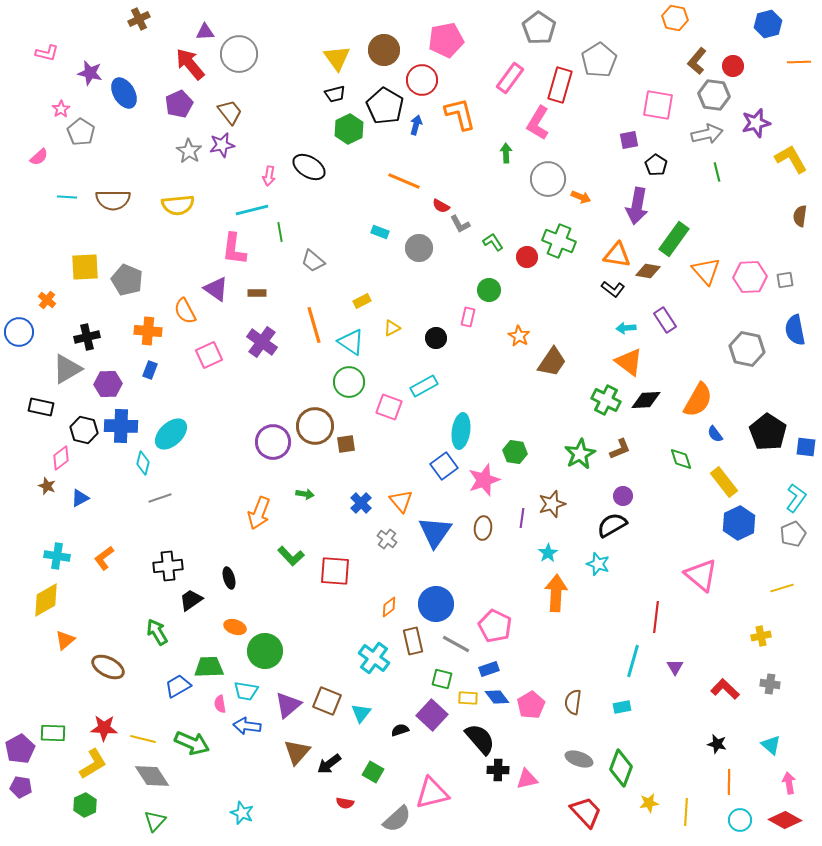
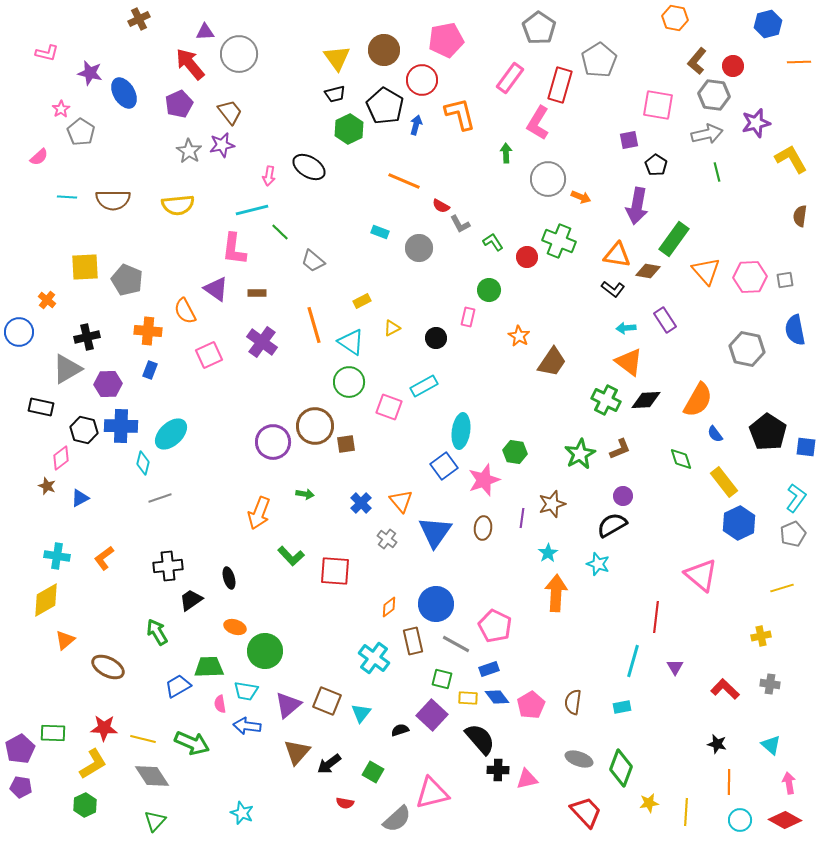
green line at (280, 232): rotated 36 degrees counterclockwise
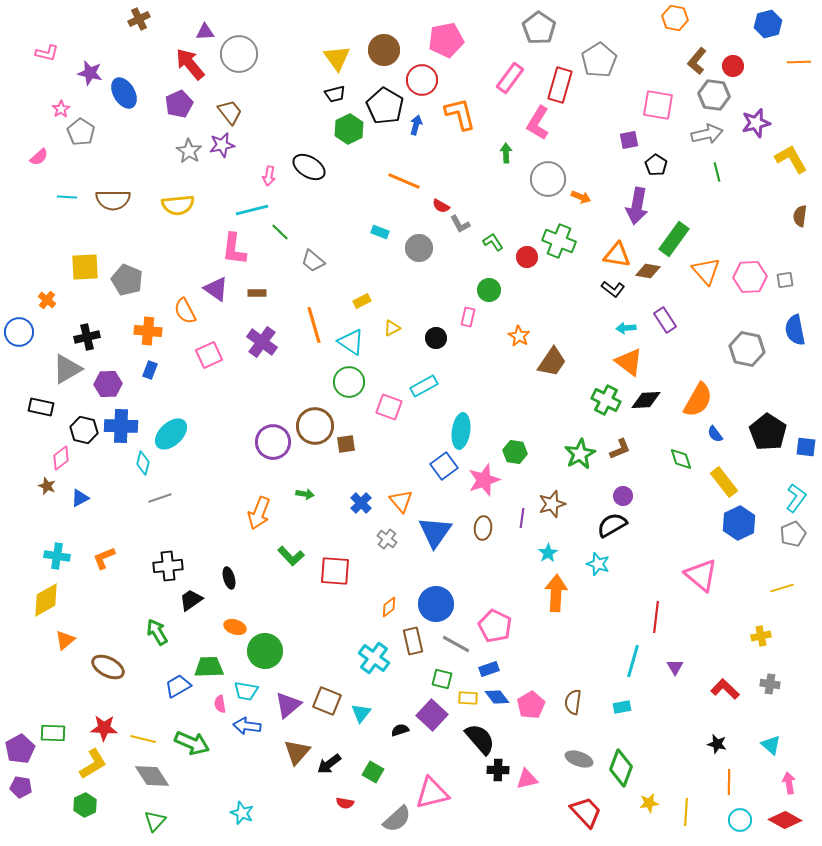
orange L-shape at (104, 558): rotated 15 degrees clockwise
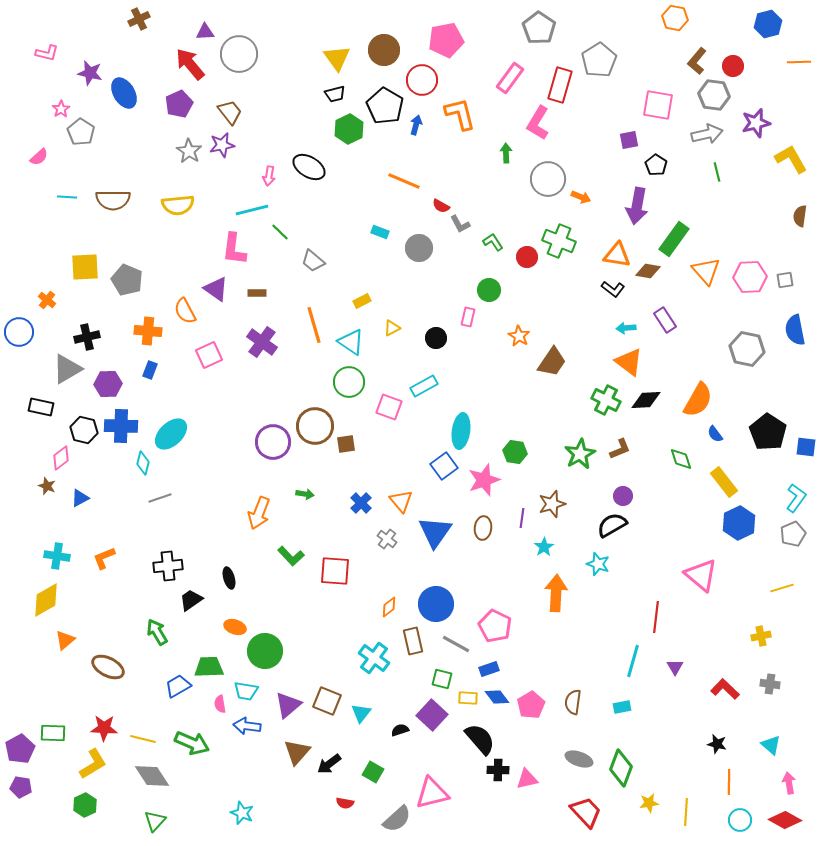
cyan star at (548, 553): moved 4 px left, 6 px up
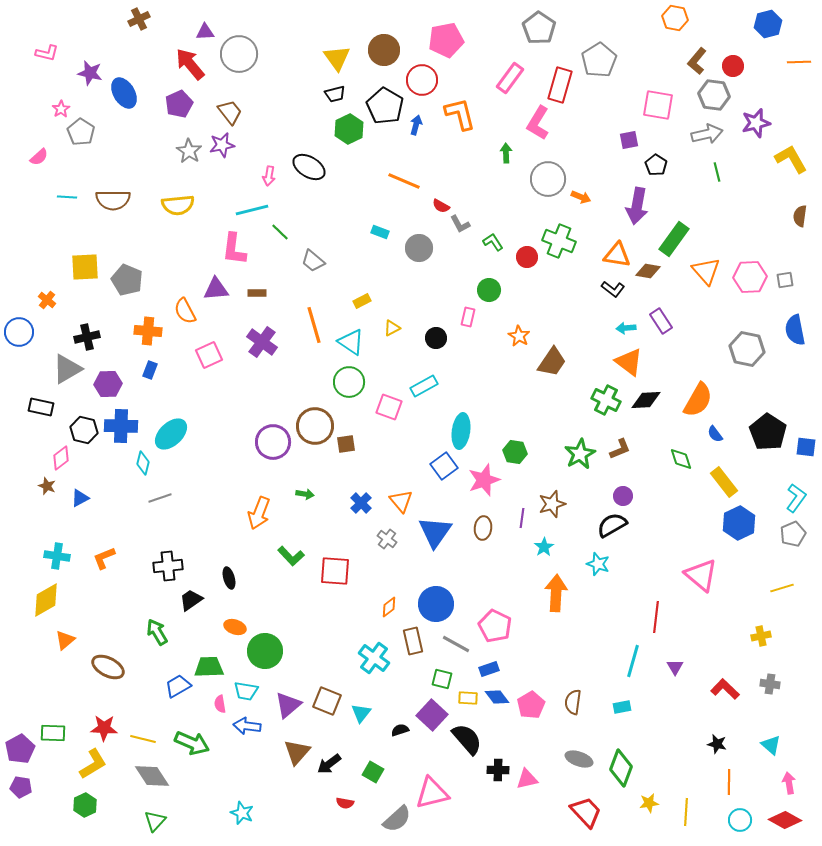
purple triangle at (216, 289): rotated 40 degrees counterclockwise
purple rectangle at (665, 320): moved 4 px left, 1 px down
black semicircle at (480, 739): moved 13 px left
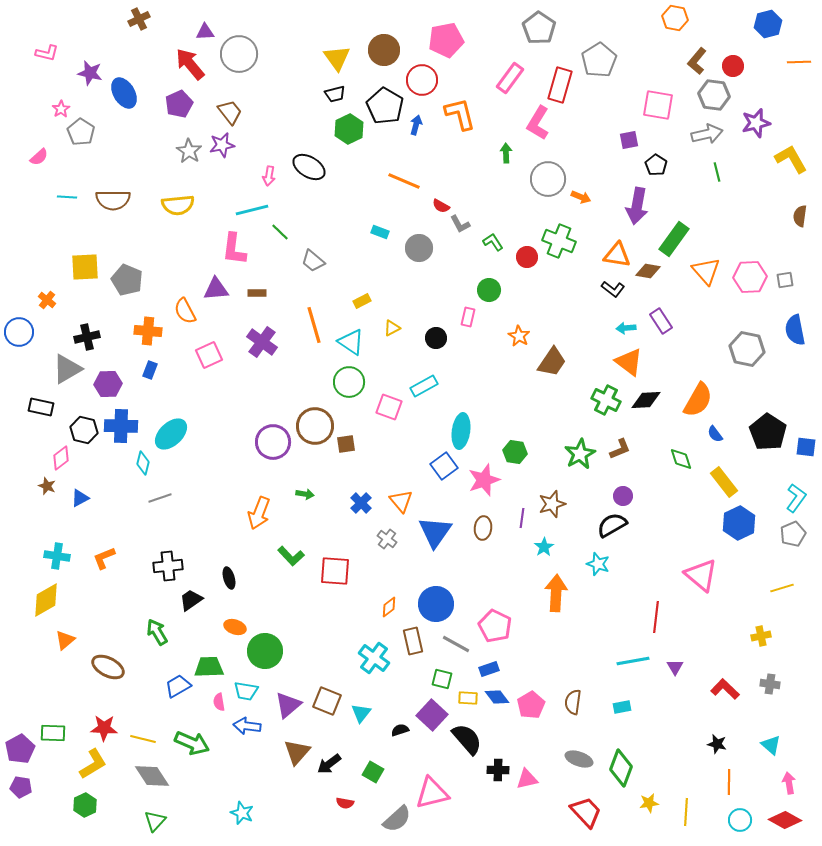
cyan line at (633, 661): rotated 64 degrees clockwise
pink semicircle at (220, 704): moved 1 px left, 2 px up
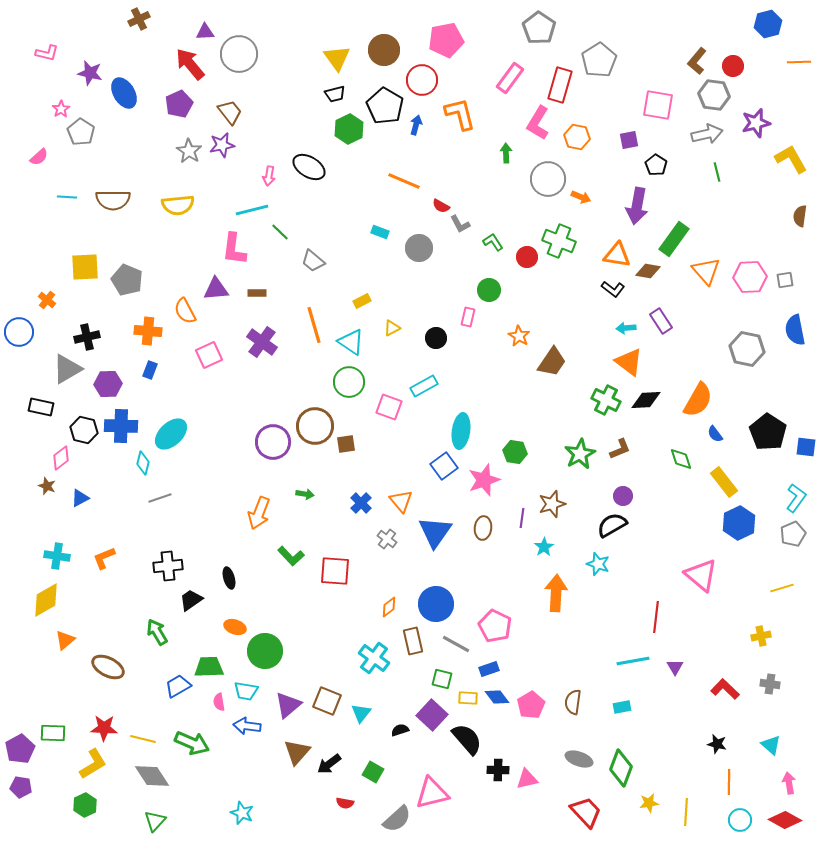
orange hexagon at (675, 18): moved 98 px left, 119 px down
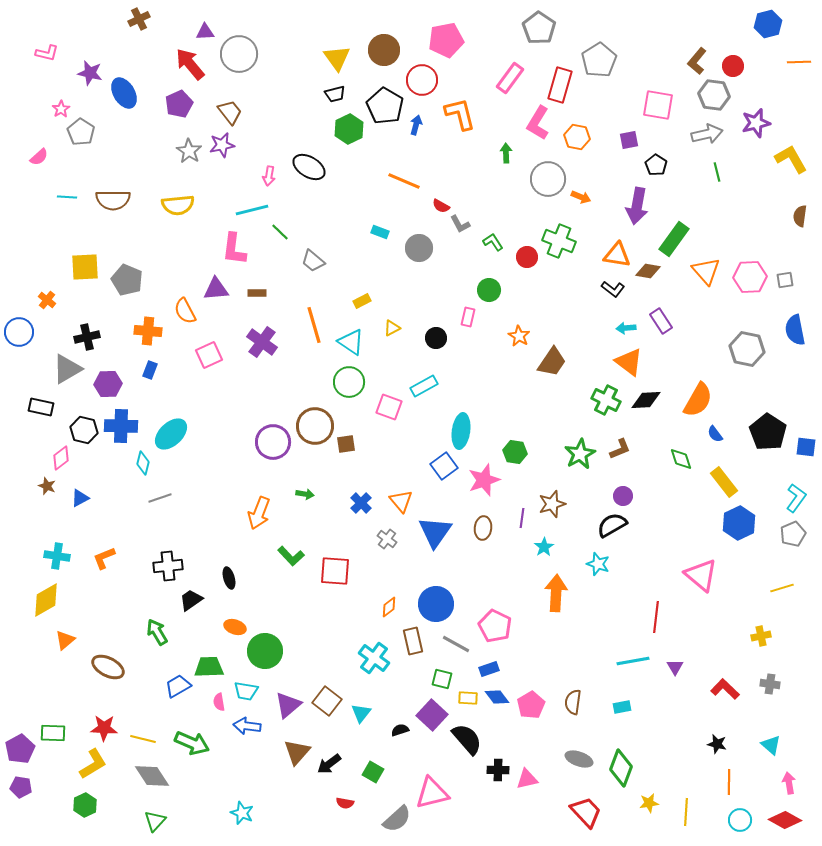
brown square at (327, 701): rotated 16 degrees clockwise
